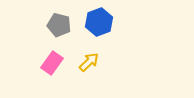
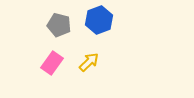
blue hexagon: moved 2 px up
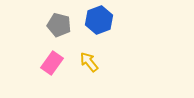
yellow arrow: rotated 85 degrees counterclockwise
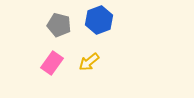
yellow arrow: rotated 90 degrees counterclockwise
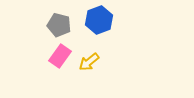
pink rectangle: moved 8 px right, 7 px up
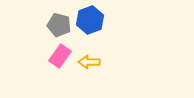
blue hexagon: moved 9 px left
yellow arrow: rotated 40 degrees clockwise
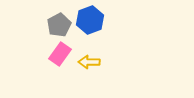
gray pentagon: rotated 30 degrees clockwise
pink rectangle: moved 2 px up
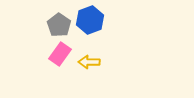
gray pentagon: rotated 10 degrees counterclockwise
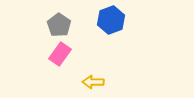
blue hexagon: moved 21 px right
yellow arrow: moved 4 px right, 20 px down
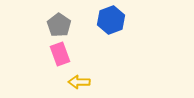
pink rectangle: rotated 55 degrees counterclockwise
yellow arrow: moved 14 px left
